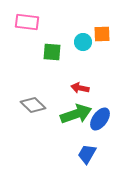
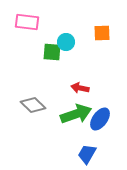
orange square: moved 1 px up
cyan circle: moved 17 px left
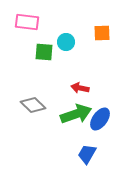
green square: moved 8 px left
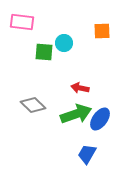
pink rectangle: moved 5 px left
orange square: moved 2 px up
cyan circle: moved 2 px left, 1 px down
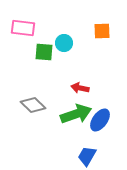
pink rectangle: moved 1 px right, 6 px down
blue ellipse: moved 1 px down
blue trapezoid: moved 2 px down
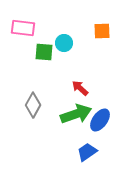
red arrow: rotated 30 degrees clockwise
gray diamond: rotated 75 degrees clockwise
blue trapezoid: moved 4 px up; rotated 25 degrees clockwise
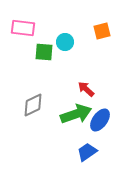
orange square: rotated 12 degrees counterclockwise
cyan circle: moved 1 px right, 1 px up
red arrow: moved 6 px right, 1 px down
gray diamond: rotated 35 degrees clockwise
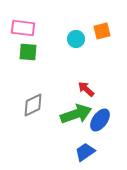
cyan circle: moved 11 px right, 3 px up
green square: moved 16 px left
blue trapezoid: moved 2 px left
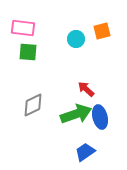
blue ellipse: moved 3 px up; rotated 50 degrees counterclockwise
